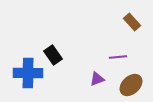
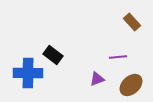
black rectangle: rotated 18 degrees counterclockwise
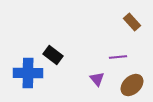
purple triangle: rotated 49 degrees counterclockwise
brown ellipse: moved 1 px right
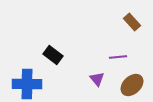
blue cross: moved 1 px left, 11 px down
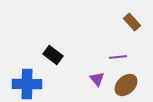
brown ellipse: moved 6 px left
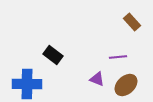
purple triangle: rotated 28 degrees counterclockwise
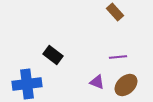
brown rectangle: moved 17 px left, 10 px up
purple triangle: moved 3 px down
blue cross: rotated 8 degrees counterclockwise
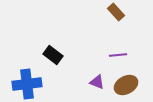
brown rectangle: moved 1 px right
purple line: moved 2 px up
brown ellipse: rotated 15 degrees clockwise
